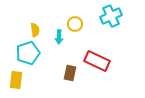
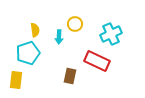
cyan cross: moved 18 px down
brown rectangle: moved 3 px down
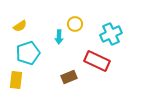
yellow semicircle: moved 15 px left, 4 px up; rotated 64 degrees clockwise
brown rectangle: moved 1 px left, 1 px down; rotated 56 degrees clockwise
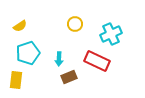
cyan arrow: moved 22 px down
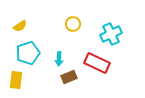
yellow circle: moved 2 px left
red rectangle: moved 2 px down
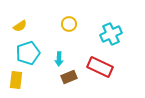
yellow circle: moved 4 px left
red rectangle: moved 3 px right, 4 px down
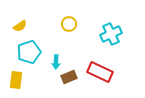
cyan pentagon: moved 1 px right, 1 px up
cyan arrow: moved 3 px left, 3 px down
red rectangle: moved 5 px down
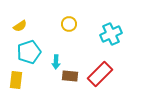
red rectangle: moved 2 px down; rotated 70 degrees counterclockwise
brown rectangle: moved 1 px right, 1 px up; rotated 28 degrees clockwise
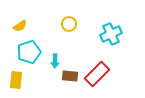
cyan arrow: moved 1 px left, 1 px up
red rectangle: moved 3 px left
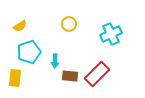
yellow rectangle: moved 1 px left, 2 px up
